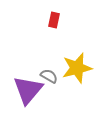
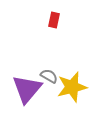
yellow star: moved 5 px left, 19 px down
purple triangle: moved 1 px left, 1 px up
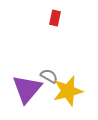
red rectangle: moved 1 px right, 2 px up
yellow star: moved 4 px left, 4 px down
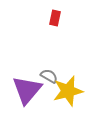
purple triangle: moved 1 px down
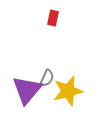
red rectangle: moved 2 px left
gray semicircle: moved 2 px left, 2 px down; rotated 84 degrees clockwise
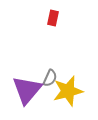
gray semicircle: moved 3 px right
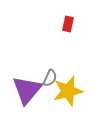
red rectangle: moved 15 px right, 6 px down
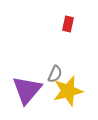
gray semicircle: moved 5 px right, 4 px up
